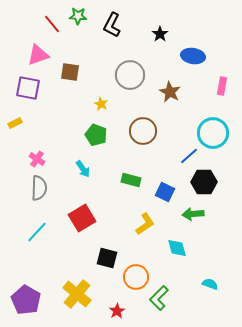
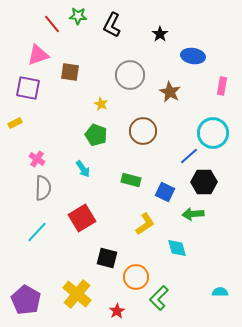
gray semicircle: moved 4 px right
cyan semicircle: moved 10 px right, 8 px down; rotated 21 degrees counterclockwise
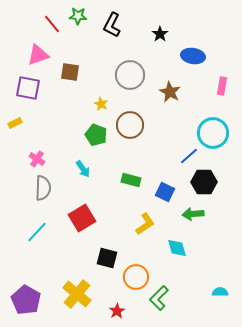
brown circle: moved 13 px left, 6 px up
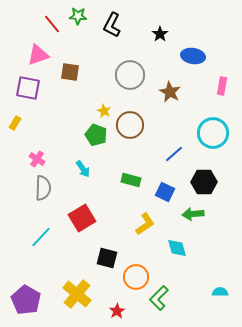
yellow star: moved 3 px right, 7 px down
yellow rectangle: rotated 32 degrees counterclockwise
blue line: moved 15 px left, 2 px up
cyan line: moved 4 px right, 5 px down
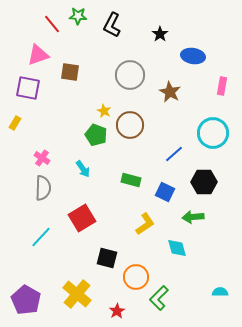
pink cross: moved 5 px right, 1 px up
green arrow: moved 3 px down
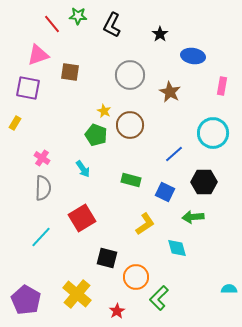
cyan semicircle: moved 9 px right, 3 px up
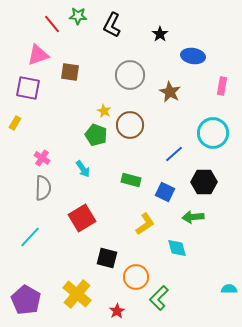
cyan line: moved 11 px left
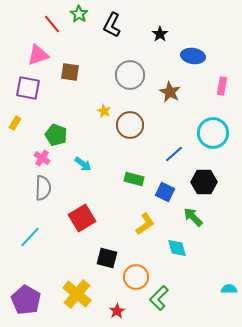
green star: moved 1 px right, 2 px up; rotated 30 degrees clockwise
green pentagon: moved 40 px left
cyan arrow: moved 5 px up; rotated 18 degrees counterclockwise
green rectangle: moved 3 px right, 1 px up
green arrow: rotated 50 degrees clockwise
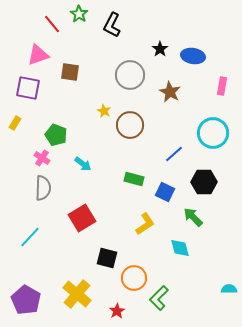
black star: moved 15 px down
cyan diamond: moved 3 px right
orange circle: moved 2 px left, 1 px down
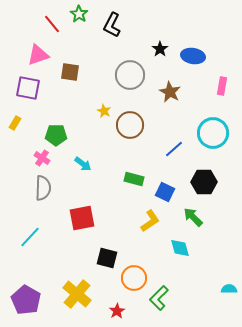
green pentagon: rotated 20 degrees counterclockwise
blue line: moved 5 px up
red square: rotated 20 degrees clockwise
yellow L-shape: moved 5 px right, 3 px up
